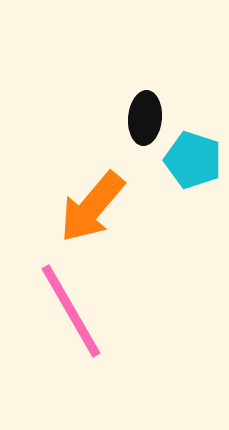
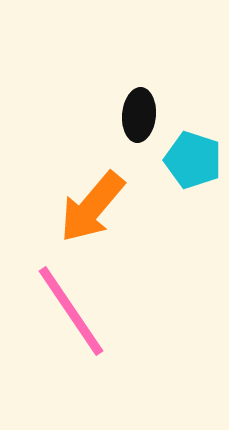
black ellipse: moved 6 px left, 3 px up
pink line: rotated 4 degrees counterclockwise
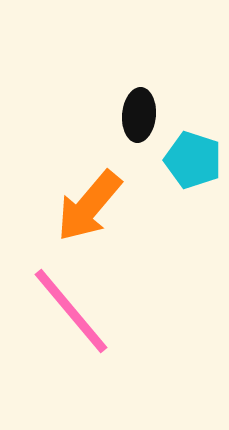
orange arrow: moved 3 px left, 1 px up
pink line: rotated 6 degrees counterclockwise
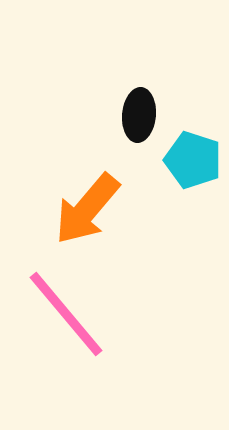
orange arrow: moved 2 px left, 3 px down
pink line: moved 5 px left, 3 px down
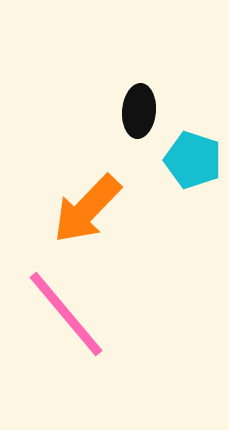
black ellipse: moved 4 px up
orange arrow: rotated 4 degrees clockwise
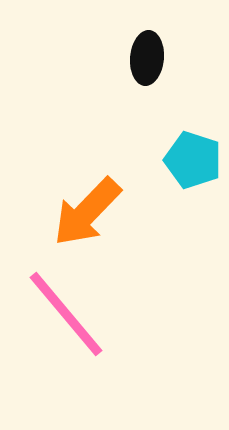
black ellipse: moved 8 px right, 53 px up
orange arrow: moved 3 px down
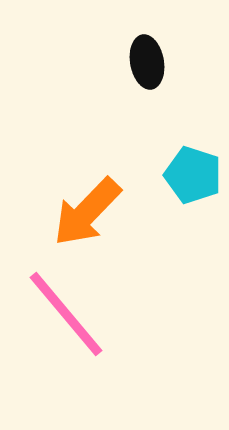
black ellipse: moved 4 px down; rotated 15 degrees counterclockwise
cyan pentagon: moved 15 px down
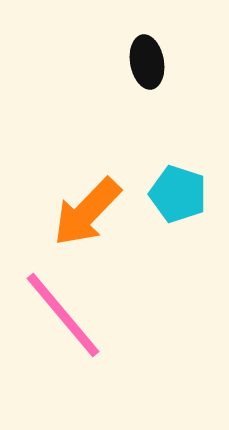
cyan pentagon: moved 15 px left, 19 px down
pink line: moved 3 px left, 1 px down
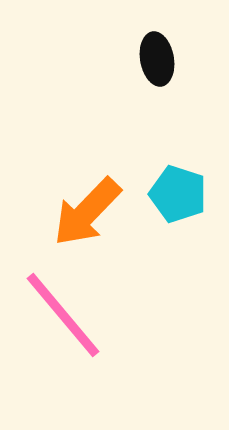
black ellipse: moved 10 px right, 3 px up
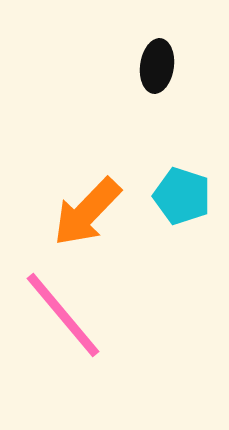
black ellipse: moved 7 px down; rotated 18 degrees clockwise
cyan pentagon: moved 4 px right, 2 px down
